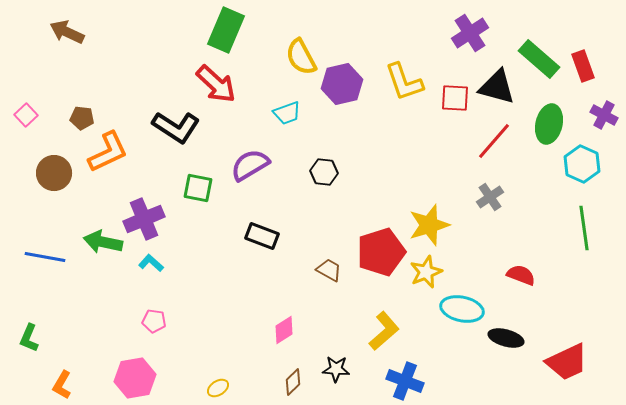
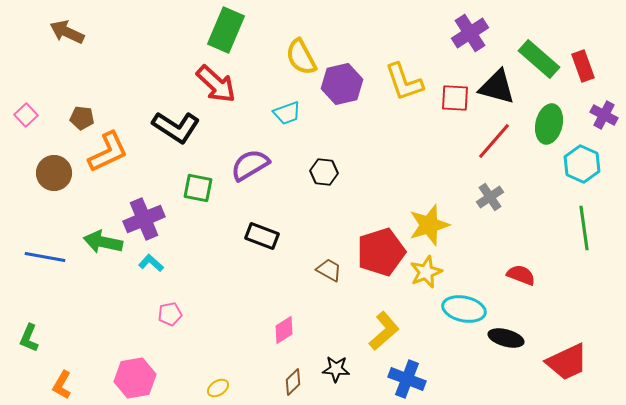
cyan ellipse at (462, 309): moved 2 px right
pink pentagon at (154, 321): moved 16 px right, 7 px up; rotated 20 degrees counterclockwise
blue cross at (405, 381): moved 2 px right, 2 px up
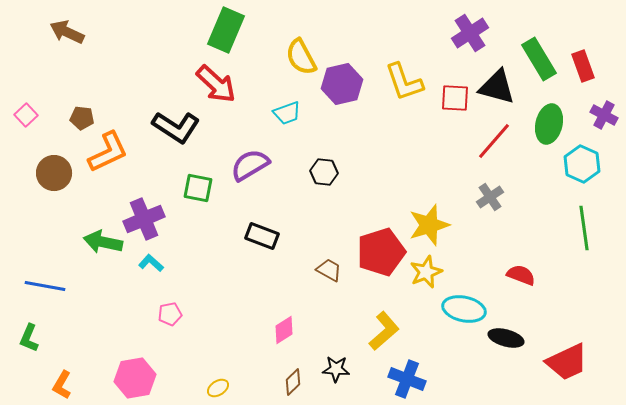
green rectangle at (539, 59): rotated 18 degrees clockwise
blue line at (45, 257): moved 29 px down
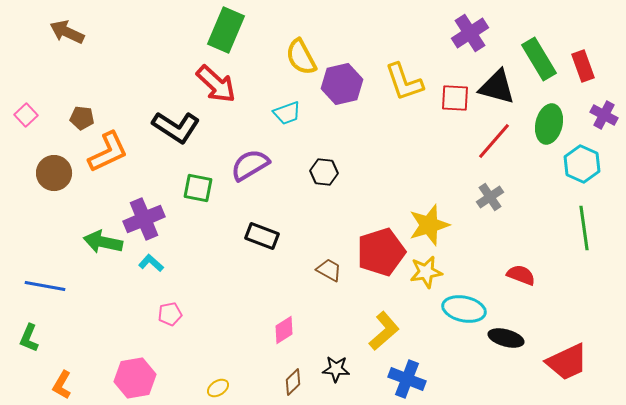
yellow star at (426, 272): rotated 12 degrees clockwise
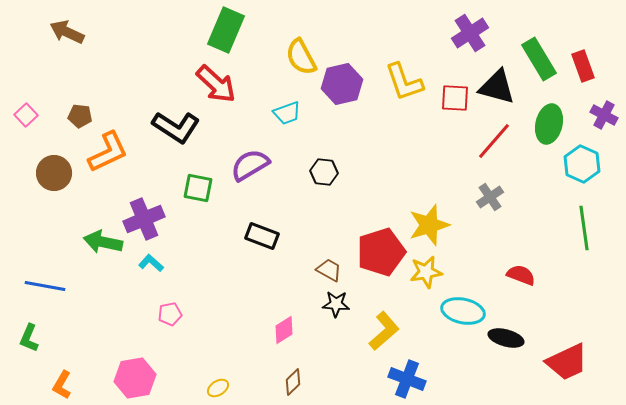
brown pentagon at (82, 118): moved 2 px left, 2 px up
cyan ellipse at (464, 309): moved 1 px left, 2 px down
black star at (336, 369): moved 65 px up
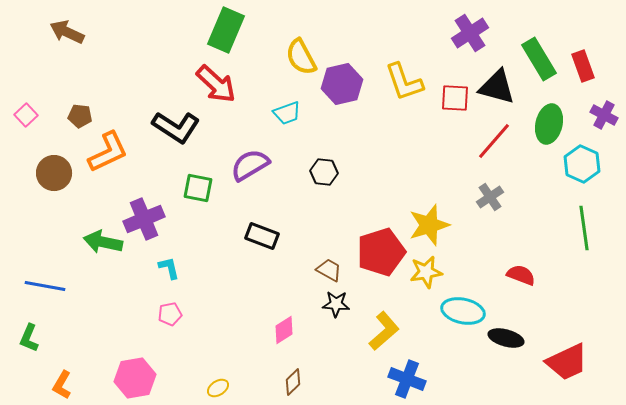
cyan L-shape at (151, 263): moved 18 px right, 5 px down; rotated 35 degrees clockwise
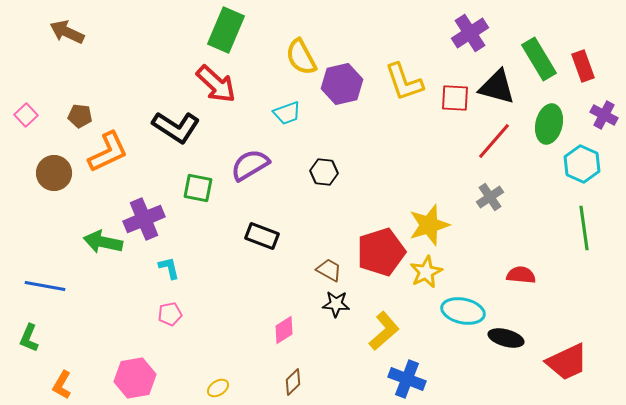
yellow star at (426, 272): rotated 16 degrees counterclockwise
red semicircle at (521, 275): rotated 16 degrees counterclockwise
